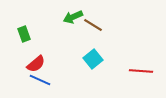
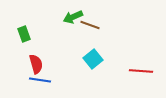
brown line: moved 3 px left; rotated 12 degrees counterclockwise
red semicircle: rotated 66 degrees counterclockwise
blue line: rotated 15 degrees counterclockwise
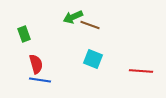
cyan square: rotated 30 degrees counterclockwise
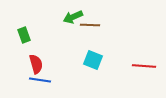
brown line: rotated 18 degrees counterclockwise
green rectangle: moved 1 px down
cyan square: moved 1 px down
red line: moved 3 px right, 5 px up
